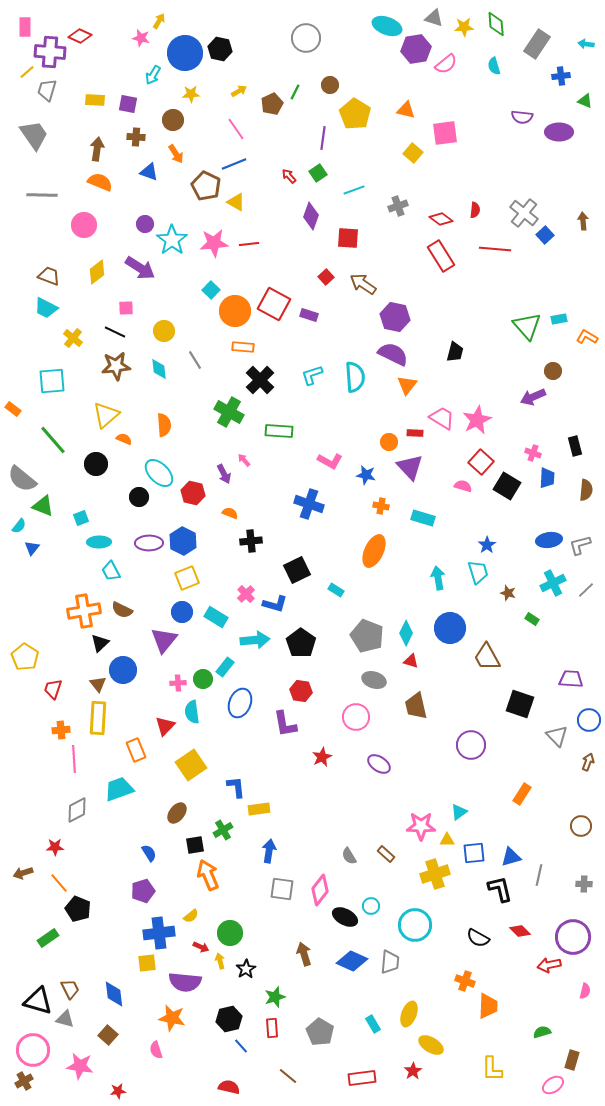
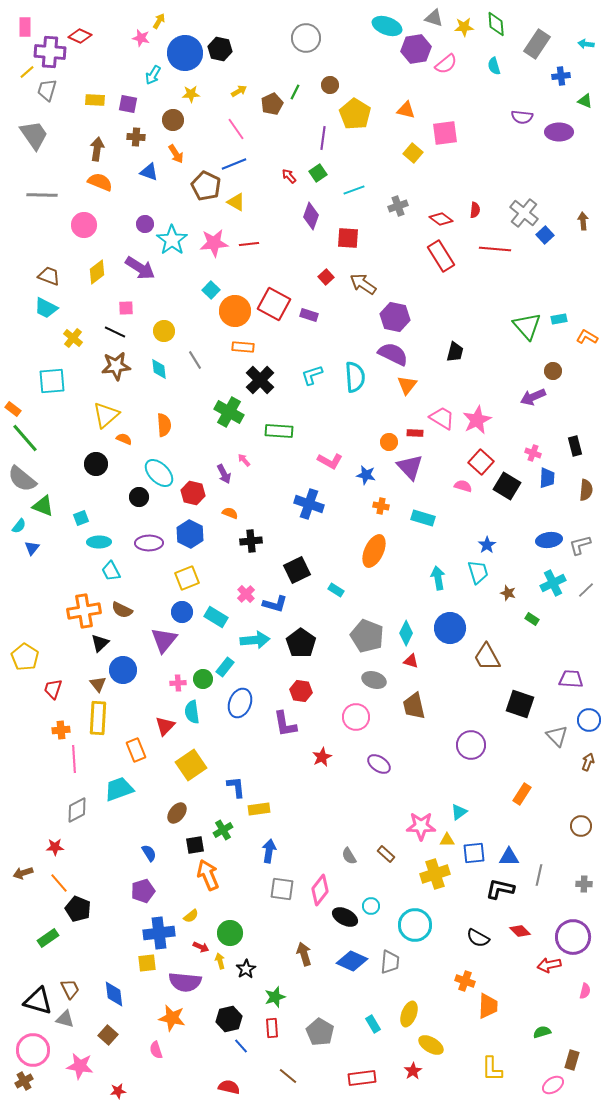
green line at (53, 440): moved 28 px left, 2 px up
blue hexagon at (183, 541): moved 7 px right, 7 px up
brown trapezoid at (416, 706): moved 2 px left
blue triangle at (511, 857): moved 2 px left; rotated 15 degrees clockwise
black L-shape at (500, 889): rotated 64 degrees counterclockwise
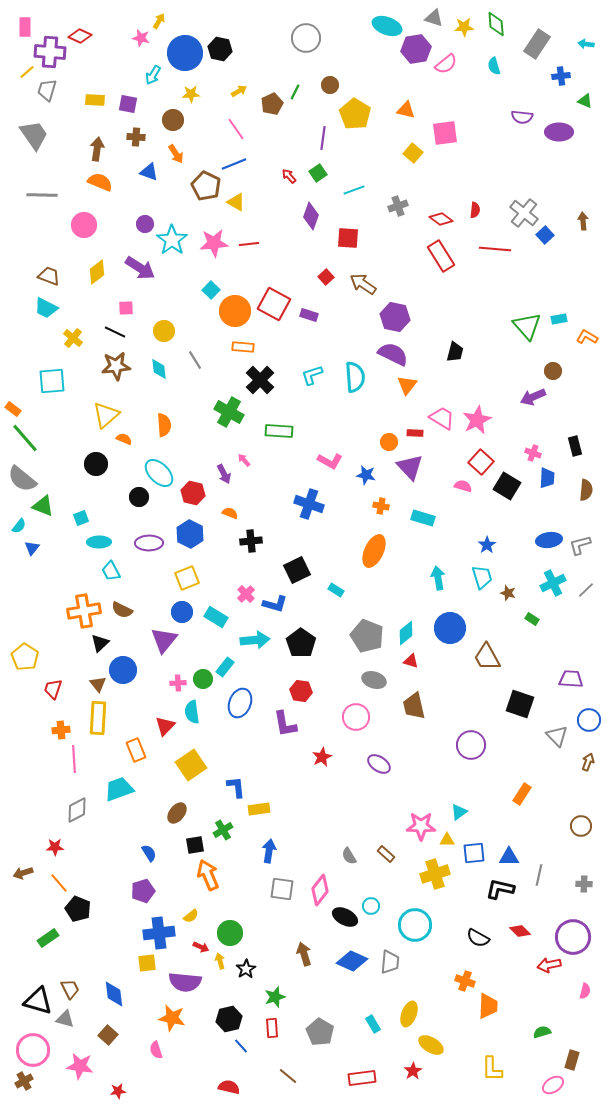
cyan trapezoid at (478, 572): moved 4 px right, 5 px down
cyan diamond at (406, 633): rotated 25 degrees clockwise
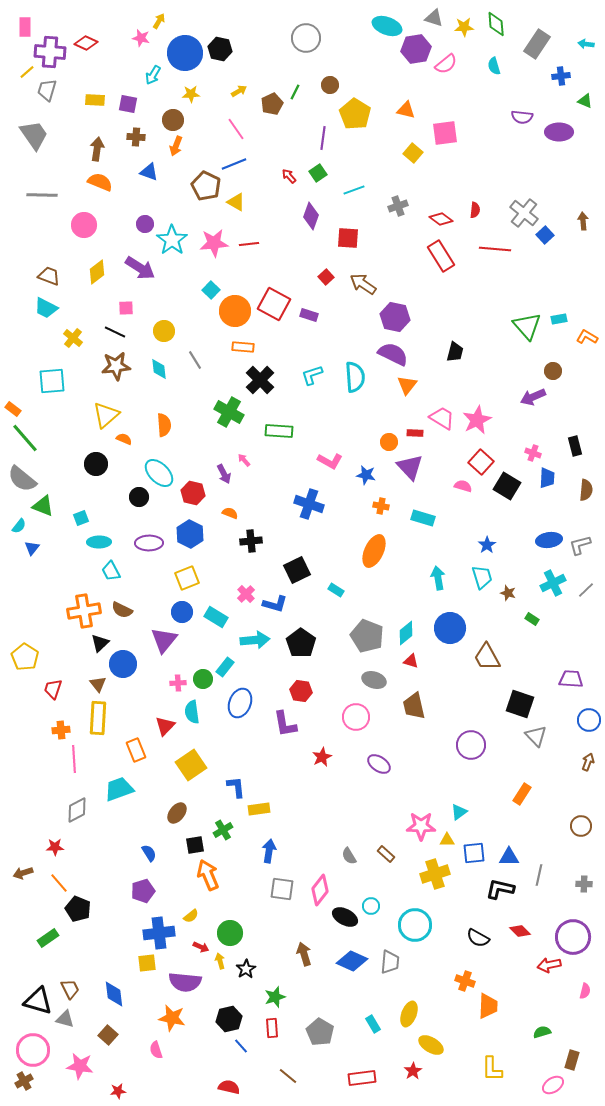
red diamond at (80, 36): moved 6 px right, 7 px down
orange arrow at (176, 154): moved 8 px up; rotated 54 degrees clockwise
blue circle at (123, 670): moved 6 px up
gray triangle at (557, 736): moved 21 px left
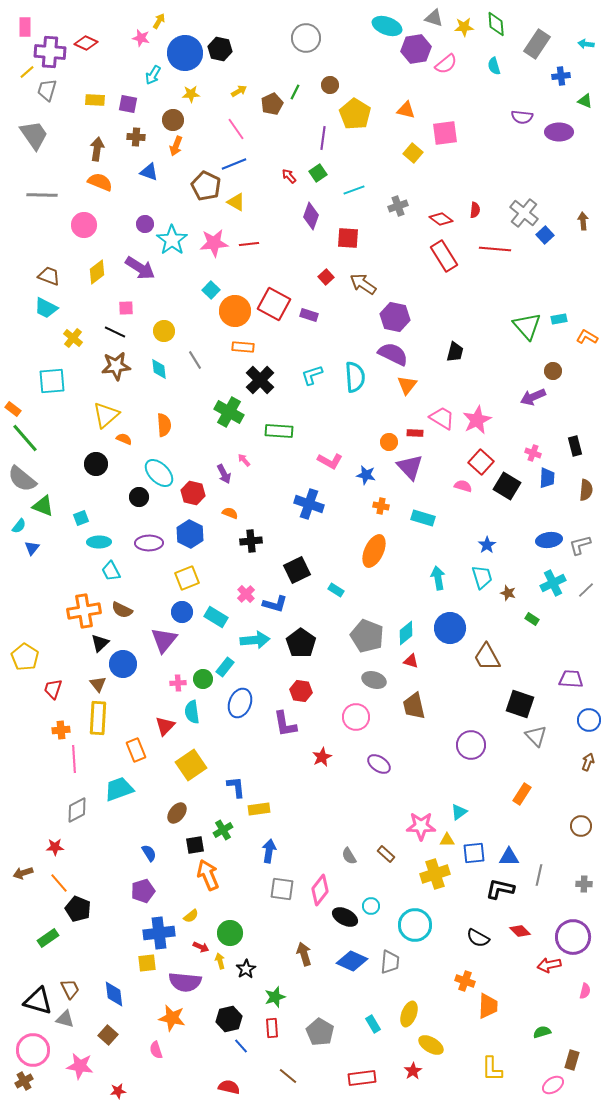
red rectangle at (441, 256): moved 3 px right
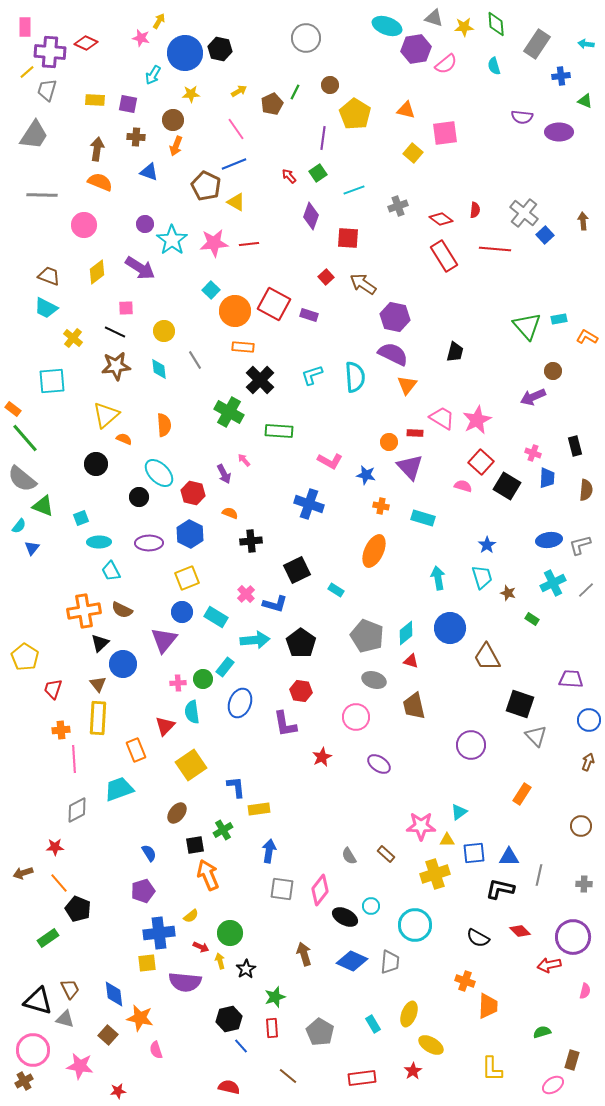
gray trapezoid at (34, 135): rotated 68 degrees clockwise
orange star at (172, 1018): moved 32 px left
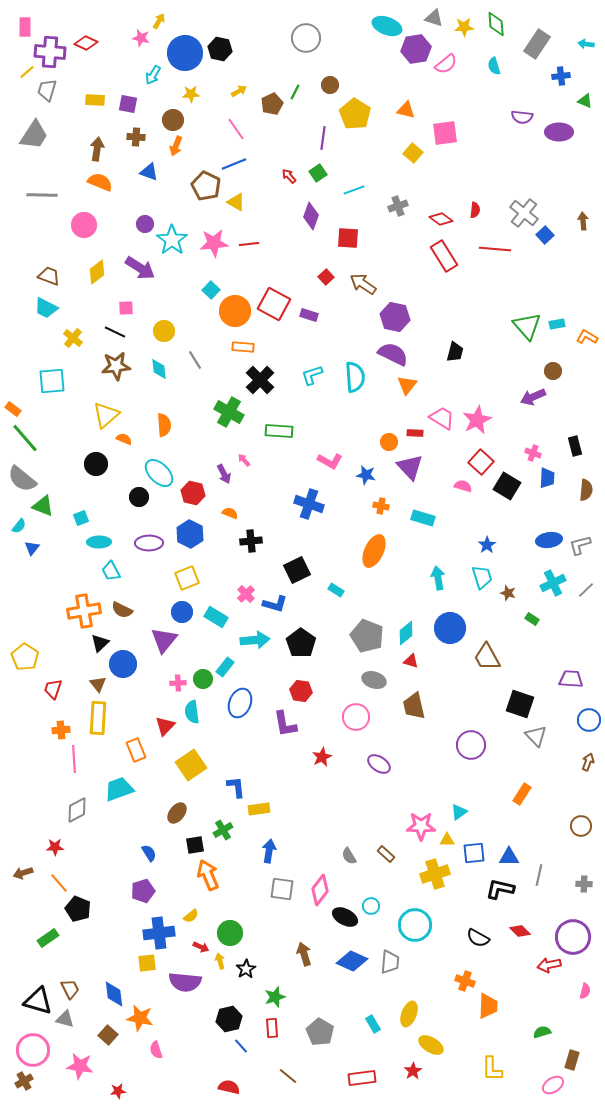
cyan rectangle at (559, 319): moved 2 px left, 5 px down
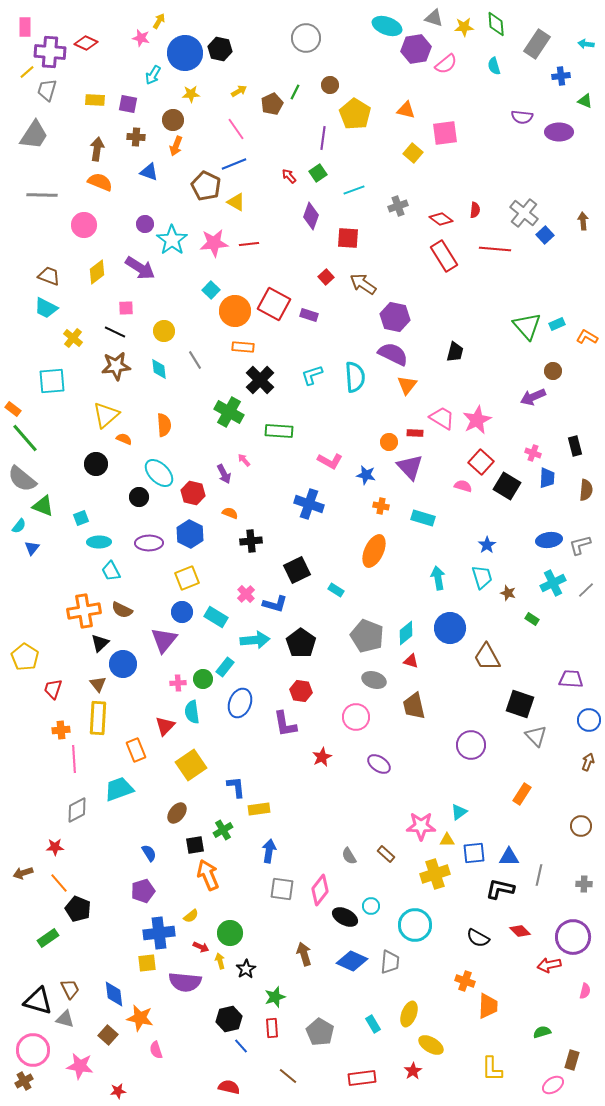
cyan rectangle at (557, 324): rotated 14 degrees counterclockwise
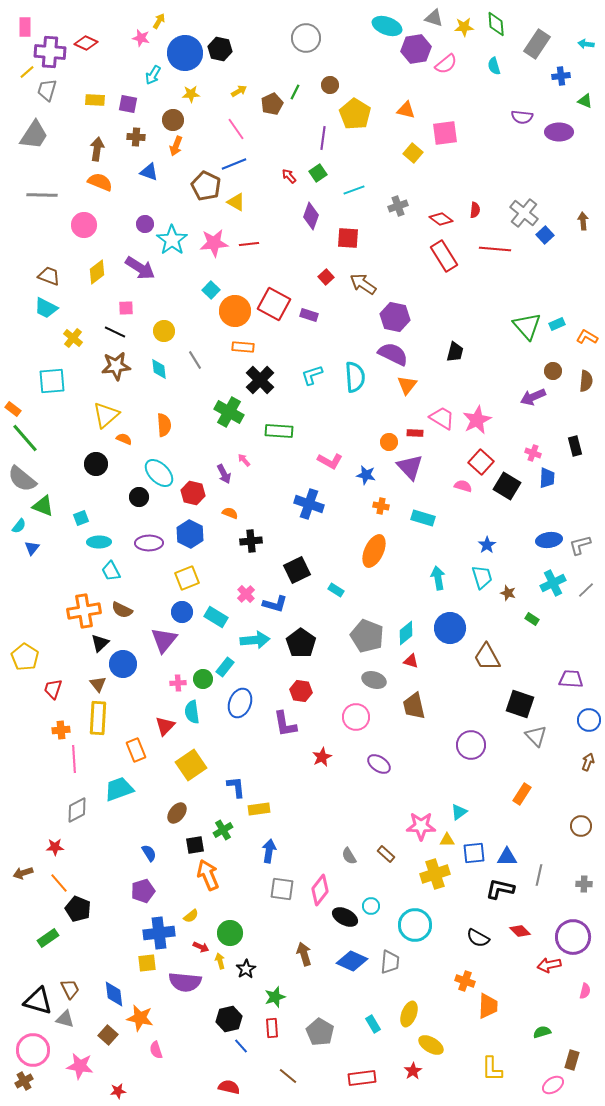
brown semicircle at (586, 490): moved 109 px up
blue triangle at (509, 857): moved 2 px left
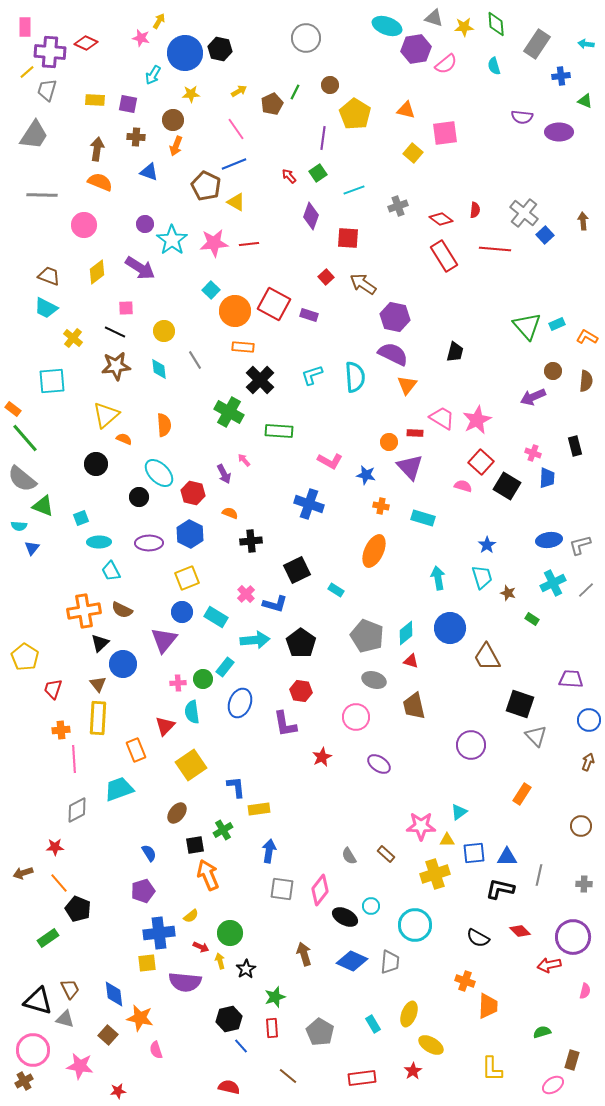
cyan semicircle at (19, 526): rotated 56 degrees clockwise
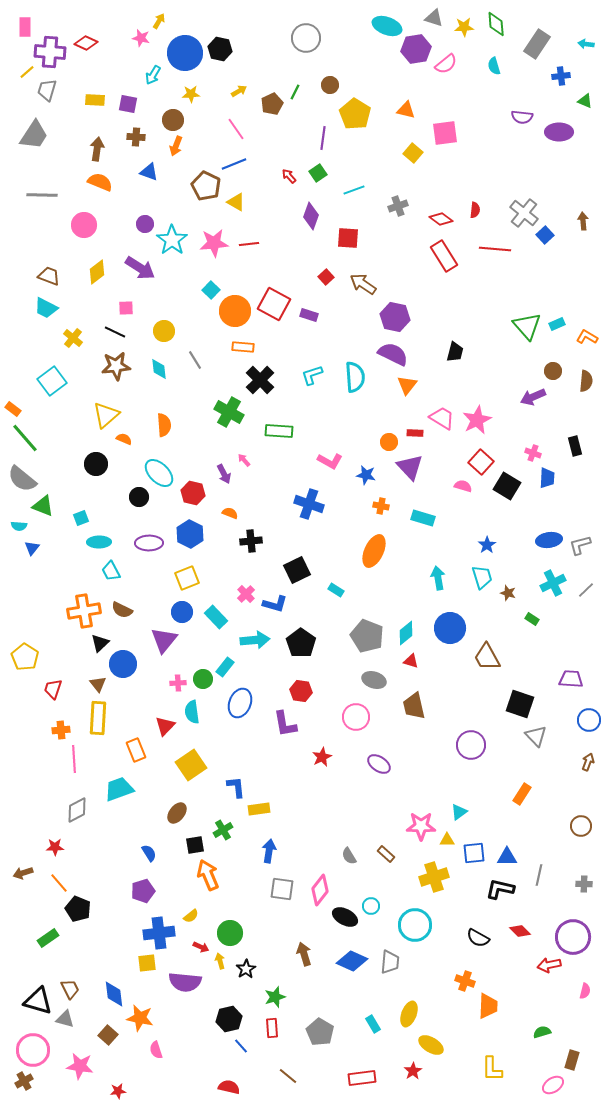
cyan square at (52, 381): rotated 32 degrees counterclockwise
cyan rectangle at (216, 617): rotated 15 degrees clockwise
yellow cross at (435, 874): moved 1 px left, 3 px down
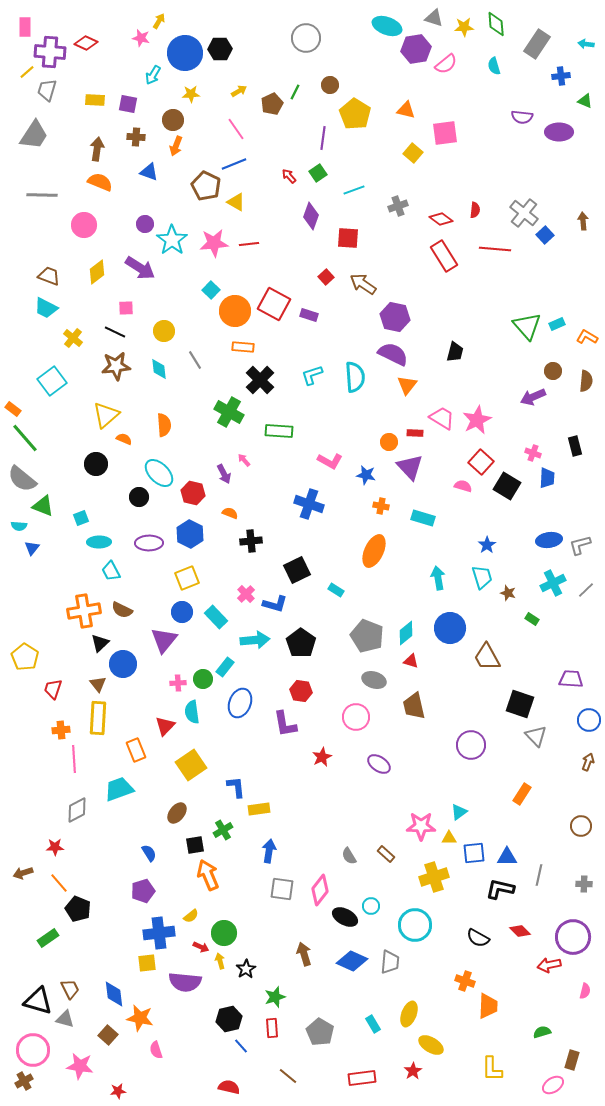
black hexagon at (220, 49): rotated 15 degrees counterclockwise
yellow triangle at (447, 840): moved 2 px right, 2 px up
green circle at (230, 933): moved 6 px left
